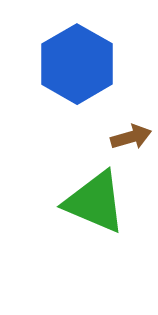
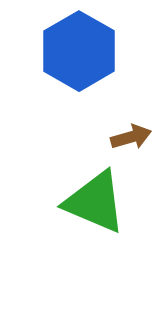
blue hexagon: moved 2 px right, 13 px up
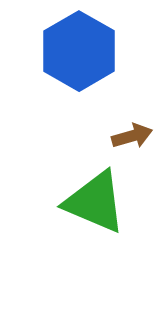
brown arrow: moved 1 px right, 1 px up
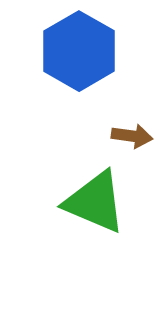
brown arrow: rotated 24 degrees clockwise
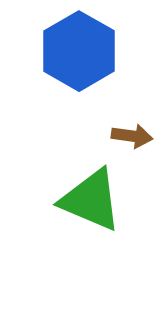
green triangle: moved 4 px left, 2 px up
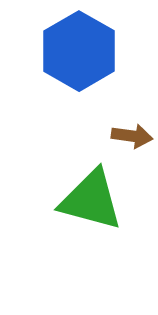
green triangle: rotated 8 degrees counterclockwise
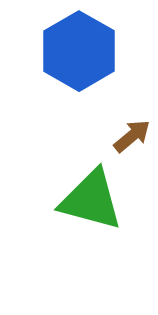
brown arrow: rotated 48 degrees counterclockwise
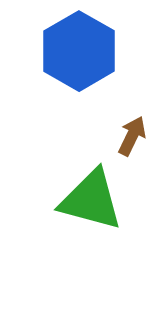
brown arrow: rotated 24 degrees counterclockwise
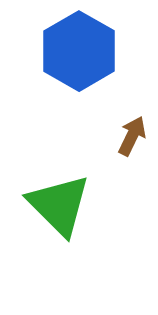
green triangle: moved 32 px left, 5 px down; rotated 30 degrees clockwise
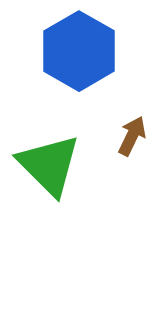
green triangle: moved 10 px left, 40 px up
